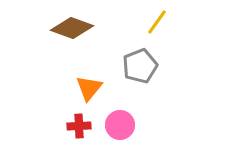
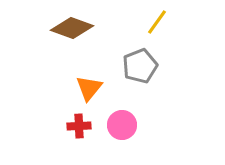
pink circle: moved 2 px right
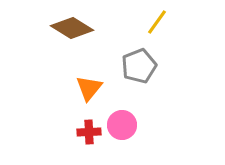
brown diamond: rotated 12 degrees clockwise
gray pentagon: moved 1 px left
red cross: moved 10 px right, 6 px down
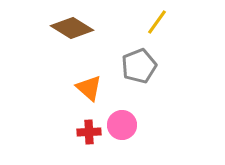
orange triangle: rotated 28 degrees counterclockwise
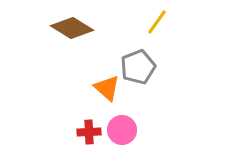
gray pentagon: moved 1 px left, 1 px down
orange triangle: moved 18 px right
pink circle: moved 5 px down
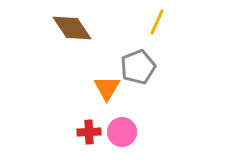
yellow line: rotated 12 degrees counterclockwise
brown diamond: rotated 24 degrees clockwise
orange triangle: rotated 20 degrees clockwise
pink circle: moved 2 px down
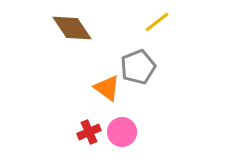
yellow line: rotated 28 degrees clockwise
orange triangle: rotated 24 degrees counterclockwise
red cross: rotated 20 degrees counterclockwise
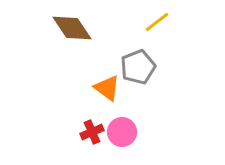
red cross: moved 3 px right
